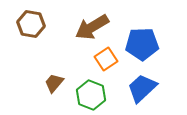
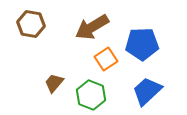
blue trapezoid: moved 5 px right, 3 px down
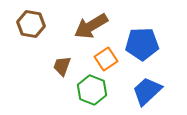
brown arrow: moved 1 px left, 1 px up
brown trapezoid: moved 8 px right, 17 px up; rotated 20 degrees counterclockwise
green hexagon: moved 1 px right, 5 px up
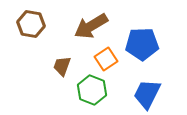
blue trapezoid: moved 3 px down; rotated 20 degrees counterclockwise
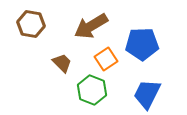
brown trapezoid: moved 3 px up; rotated 115 degrees clockwise
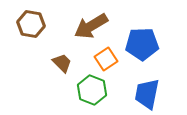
blue trapezoid: rotated 16 degrees counterclockwise
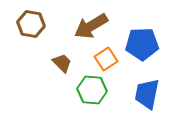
green hexagon: rotated 16 degrees counterclockwise
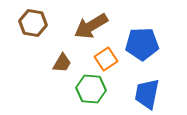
brown hexagon: moved 2 px right, 1 px up
brown trapezoid: rotated 75 degrees clockwise
green hexagon: moved 1 px left, 1 px up
